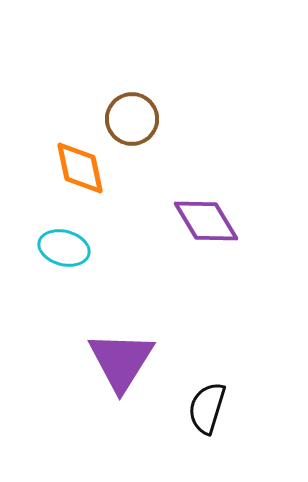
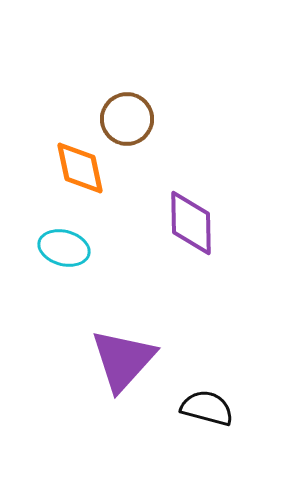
brown circle: moved 5 px left
purple diamond: moved 15 px left, 2 px down; rotated 30 degrees clockwise
purple triangle: moved 2 px right, 1 px up; rotated 10 degrees clockwise
black semicircle: rotated 88 degrees clockwise
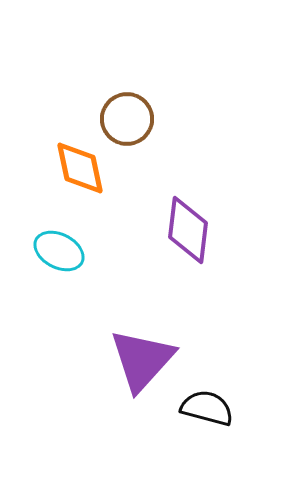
purple diamond: moved 3 px left, 7 px down; rotated 8 degrees clockwise
cyan ellipse: moved 5 px left, 3 px down; rotated 12 degrees clockwise
purple triangle: moved 19 px right
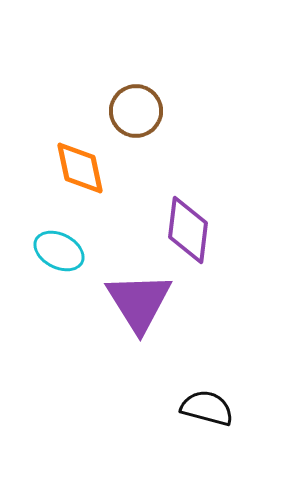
brown circle: moved 9 px right, 8 px up
purple triangle: moved 3 px left, 58 px up; rotated 14 degrees counterclockwise
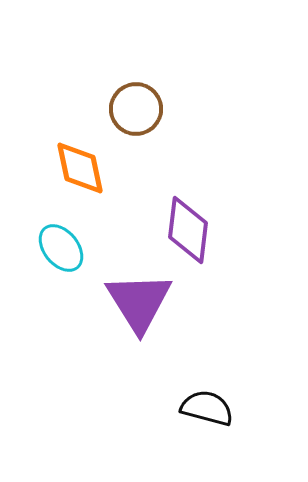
brown circle: moved 2 px up
cyan ellipse: moved 2 px right, 3 px up; rotated 24 degrees clockwise
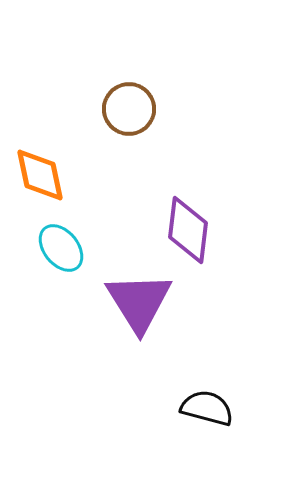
brown circle: moved 7 px left
orange diamond: moved 40 px left, 7 px down
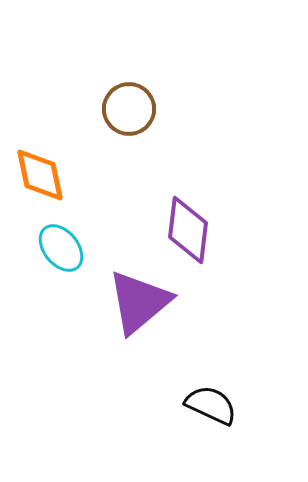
purple triangle: rotated 22 degrees clockwise
black semicircle: moved 4 px right, 3 px up; rotated 10 degrees clockwise
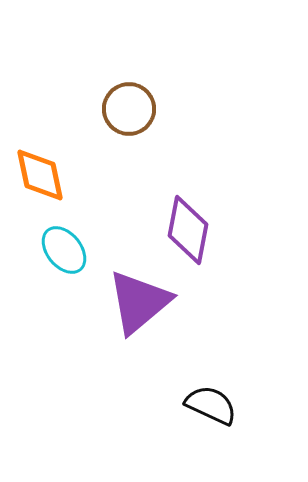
purple diamond: rotated 4 degrees clockwise
cyan ellipse: moved 3 px right, 2 px down
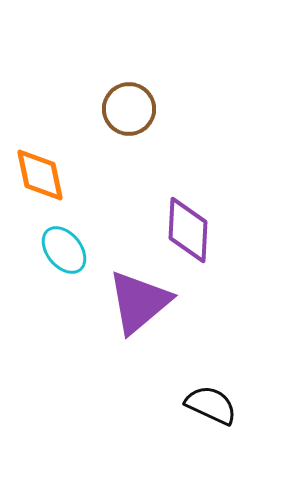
purple diamond: rotated 8 degrees counterclockwise
